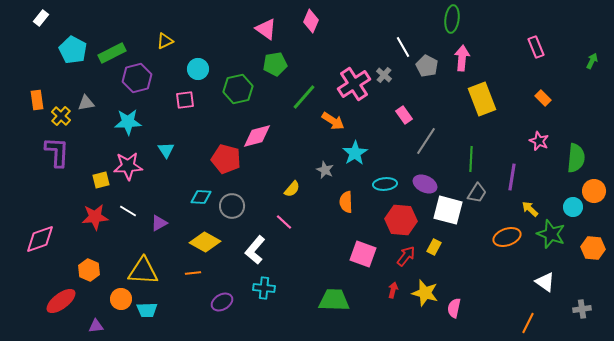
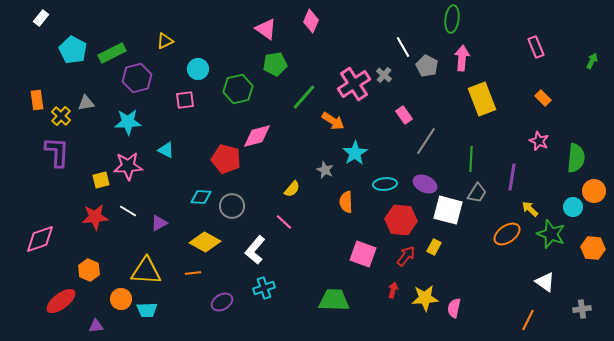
cyan triangle at (166, 150): rotated 30 degrees counterclockwise
orange ellipse at (507, 237): moved 3 px up; rotated 16 degrees counterclockwise
yellow triangle at (143, 271): moved 3 px right
cyan cross at (264, 288): rotated 25 degrees counterclockwise
yellow star at (425, 293): moved 5 px down; rotated 20 degrees counterclockwise
orange line at (528, 323): moved 3 px up
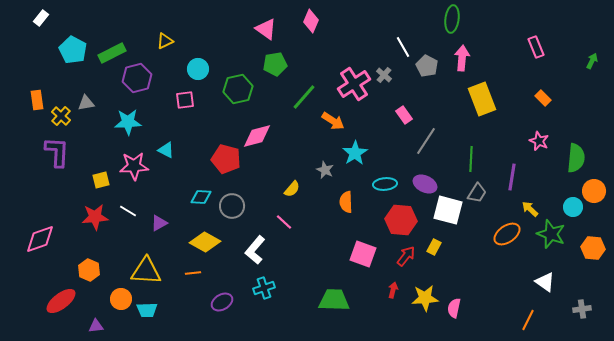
pink star at (128, 166): moved 6 px right
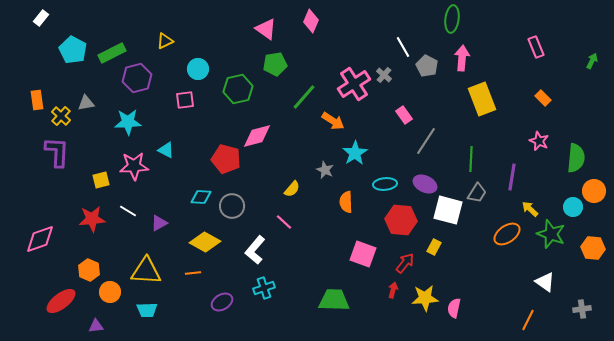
red star at (95, 217): moved 3 px left, 2 px down
red arrow at (406, 256): moved 1 px left, 7 px down
orange circle at (121, 299): moved 11 px left, 7 px up
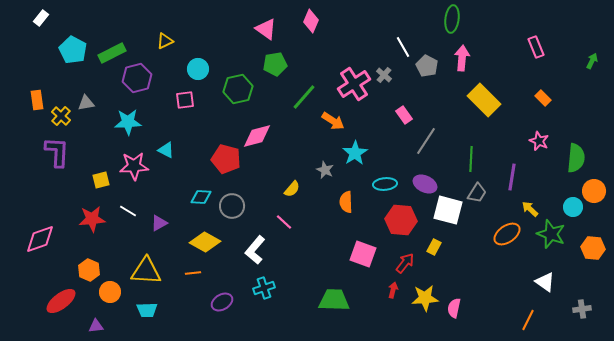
yellow rectangle at (482, 99): moved 2 px right, 1 px down; rotated 24 degrees counterclockwise
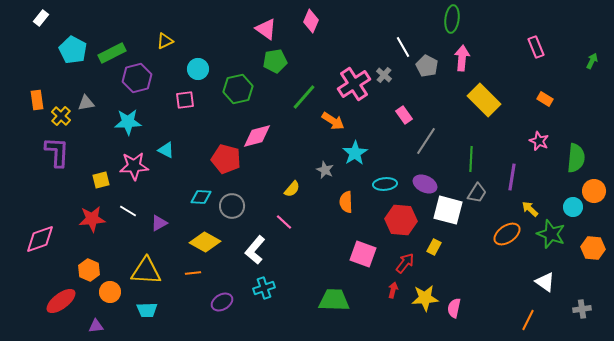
green pentagon at (275, 64): moved 3 px up
orange rectangle at (543, 98): moved 2 px right, 1 px down; rotated 14 degrees counterclockwise
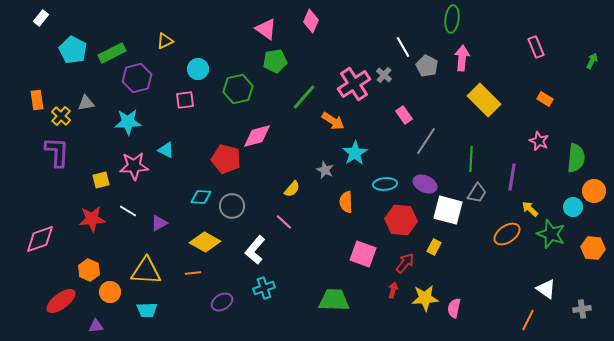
white triangle at (545, 282): moved 1 px right, 7 px down
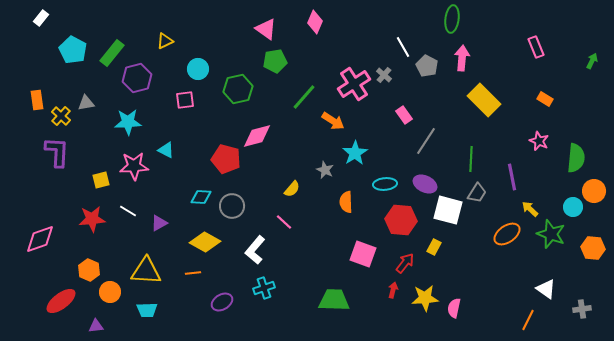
pink diamond at (311, 21): moved 4 px right, 1 px down
green rectangle at (112, 53): rotated 24 degrees counterclockwise
purple line at (512, 177): rotated 20 degrees counterclockwise
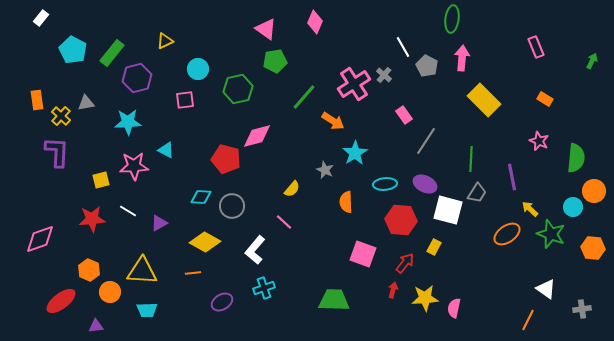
yellow triangle at (146, 271): moved 4 px left
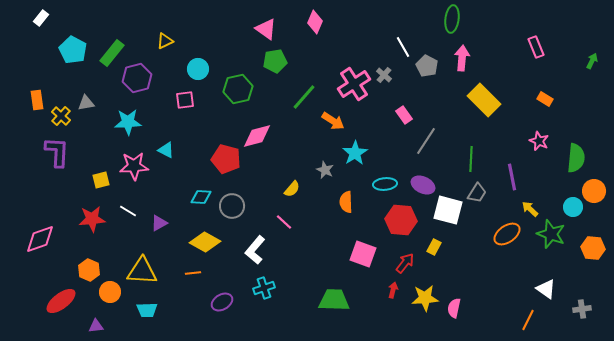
purple ellipse at (425, 184): moved 2 px left, 1 px down
